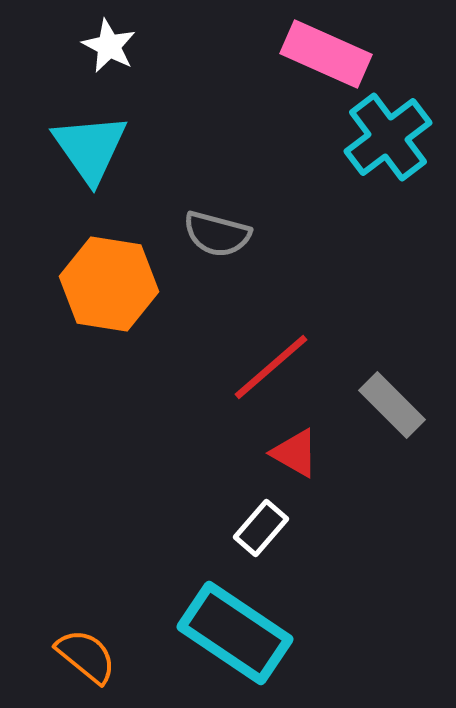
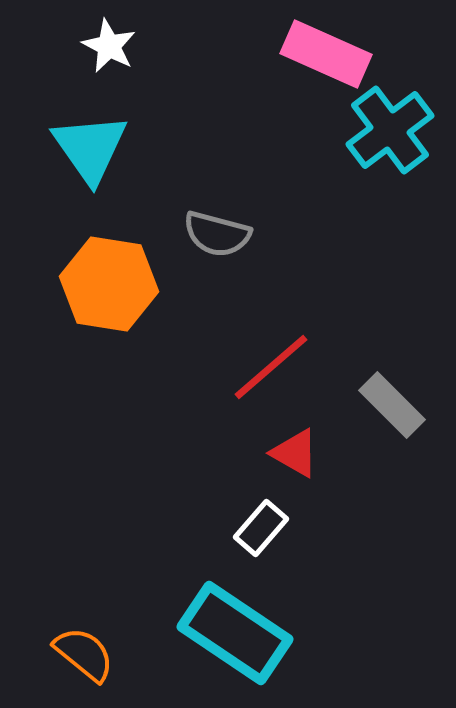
cyan cross: moved 2 px right, 7 px up
orange semicircle: moved 2 px left, 2 px up
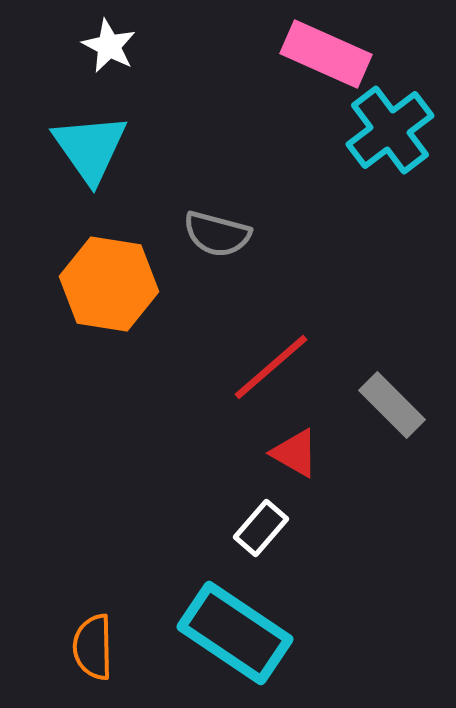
orange semicircle: moved 9 px right, 7 px up; rotated 130 degrees counterclockwise
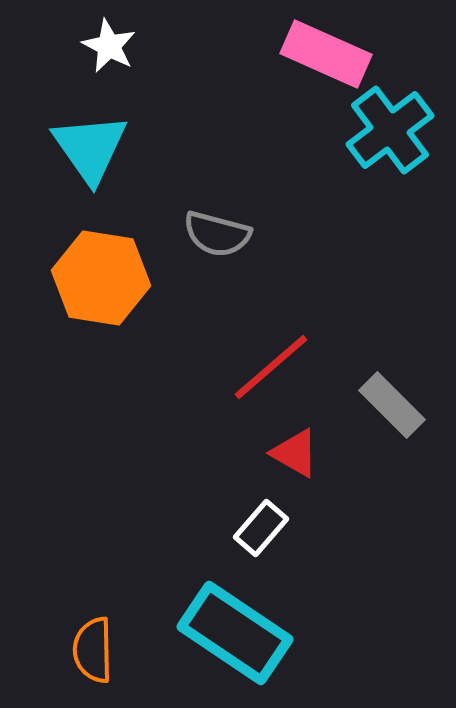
orange hexagon: moved 8 px left, 6 px up
orange semicircle: moved 3 px down
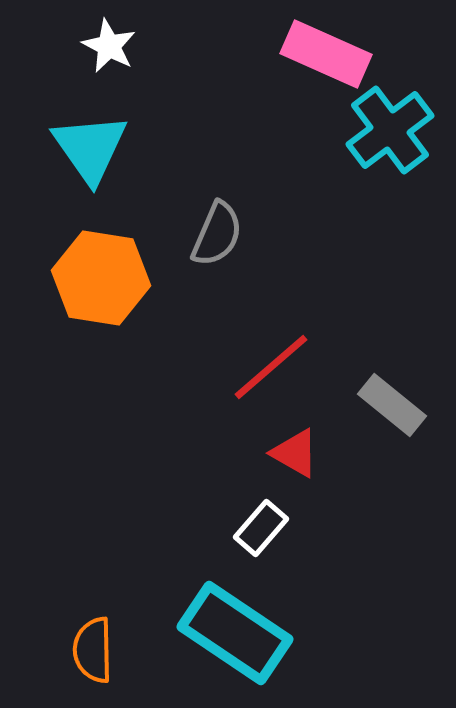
gray semicircle: rotated 82 degrees counterclockwise
gray rectangle: rotated 6 degrees counterclockwise
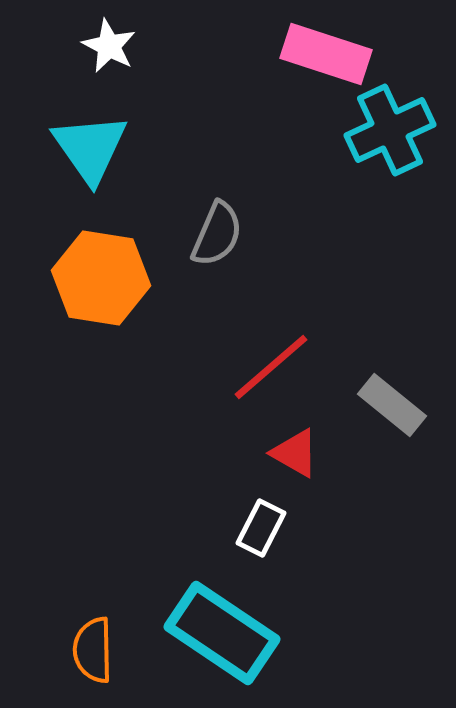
pink rectangle: rotated 6 degrees counterclockwise
cyan cross: rotated 12 degrees clockwise
white rectangle: rotated 14 degrees counterclockwise
cyan rectangle: moved 13 px left
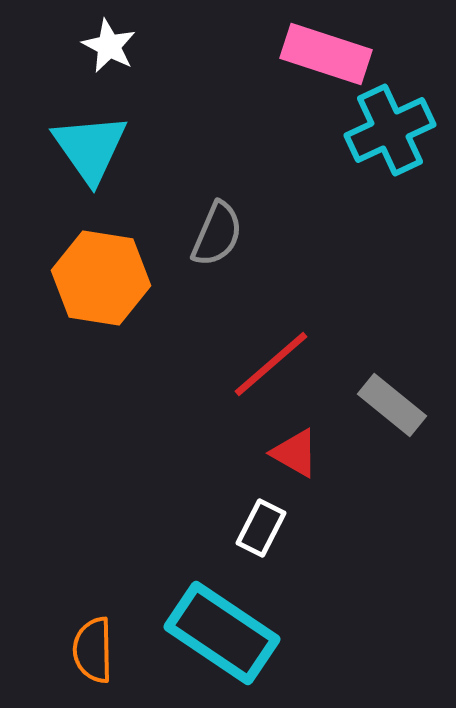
red line: moved 3 px up
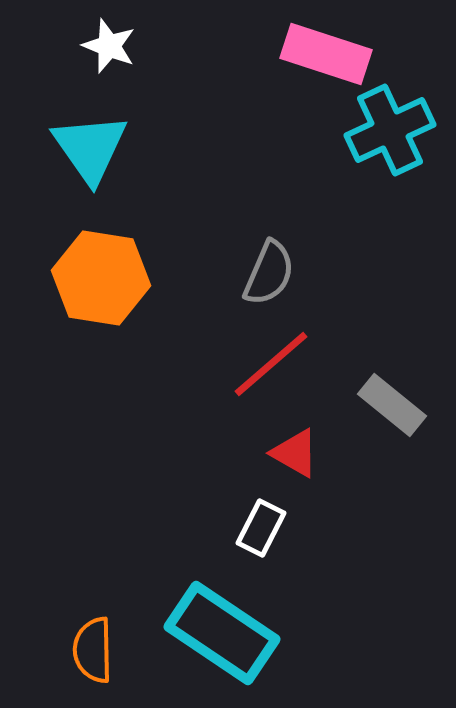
white star: rotated 6 degrees counterclockwise
gray semicircle: moved 52 px right, 39 px down
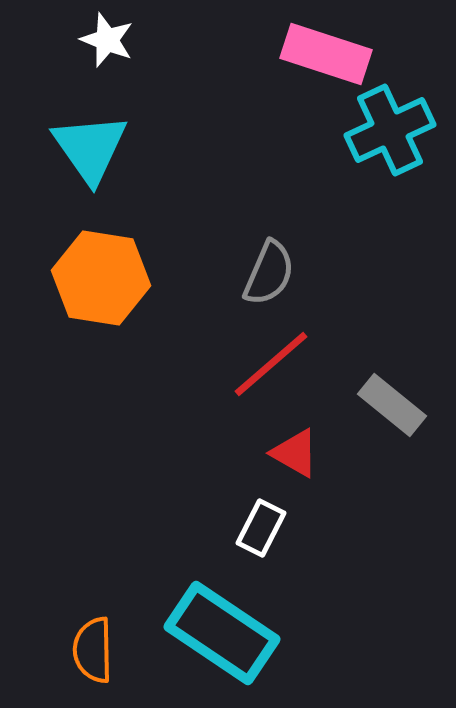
white star: moved 2 px left, 6 px up
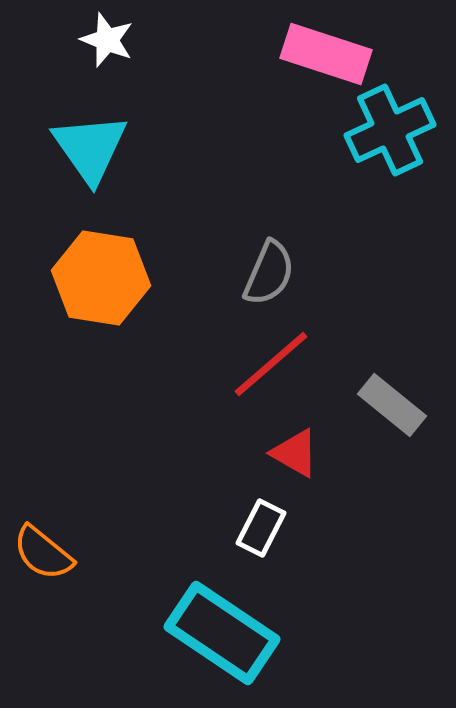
orange semicircle: moved 50 px left, 97 px up; rotated 50 degrees counterclockwise
